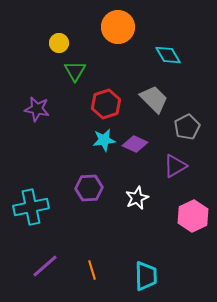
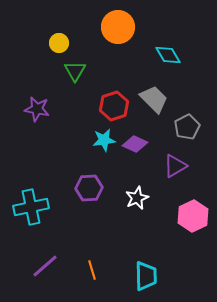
red hexagon: moved 8 px right, 2 px down
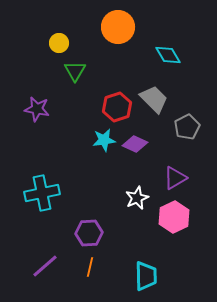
red hexagon: moved 3 px right, 1 px down
purple triangle: moved 12 px down
purple hexagon: moved 45 px down
cyan cross: moved 11 px right, 14 px up
pink hexagon: moved 19 px left, 1 px down
orange line: moved 2 px left, 3 px up; rotated 30 degrees clockwise
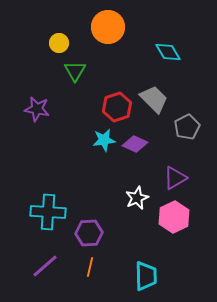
orange circle: moved 10 px left
cyan diamond: moved 3 px up
cyan cross: moved 6 px right, 19 px down; rotated 16 degrees clockwise
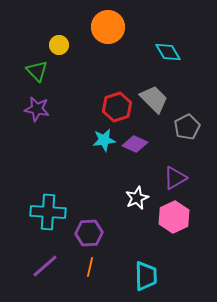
yellow circle: moved 2 px down
green triangle: moved 38 px left; rotated 15 degrees counterclockwise
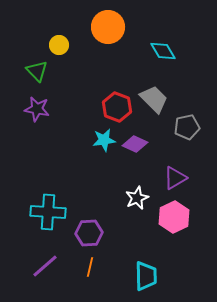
cyan diamond: moved 5 px left, 1 px up
red hexagon: rotated 20 degrees counterclockwise
gray pentagon: rotated 15 degrees clockwise
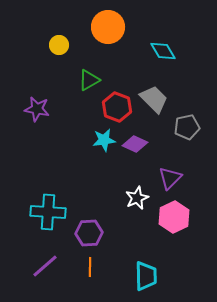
green triangle: moved 52 px right, 9 px down; rotated 45 degrees clockwise
purple triangle: moved 5 px left; rotated 15 degrees counterclockwise
orange line: rotated 12 degrees counterclockwise
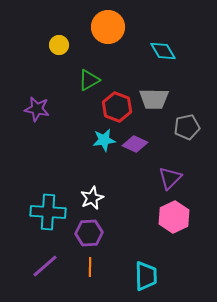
gray trapezoid: rotated 136 degrees clockwise
white star: moved 45 px left
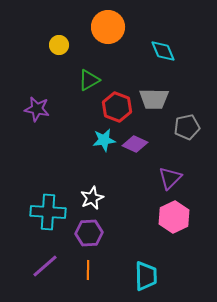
cyan diamond: rotated 8 degrees clockwise
orange line: moved 2 px left, 3 px down
